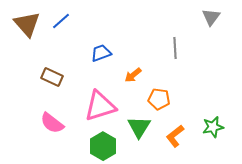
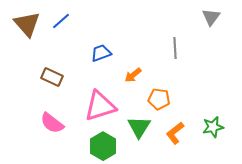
orange L-shape: moved 3 px up
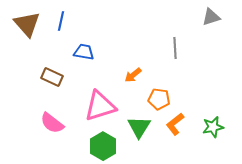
gray triangle: rotated 36 degrees clockwise
blue line: rotated 36 degrees counterclockwise
blue trapezoid: moved 17 px left, 1 px up; rotated 30 degrees clockwise
orange L-shape: moved 9 px up
